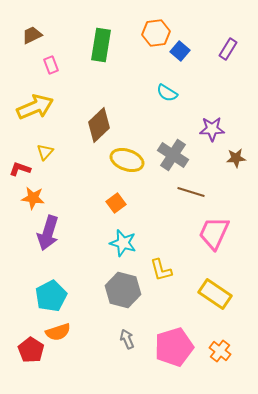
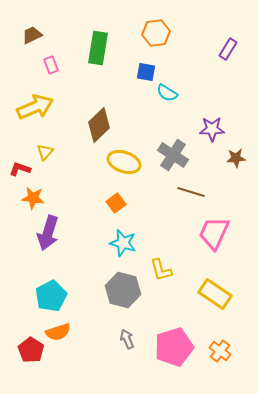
green rectangle: moved 3 px left, 3 px down
blue square: moved 34 px left, 21 px down; rotated 30 degrees counterclockwise
yellow ellipse: moved 3 px left, 2 px down
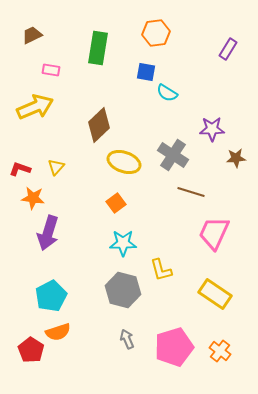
pink rectangle: moved 5 px down; rotated 60 degrees counterclockwise
yellow triangle: moved 11 px right, 15 px down
cyan star: rotated 16 degrees counterclockwise
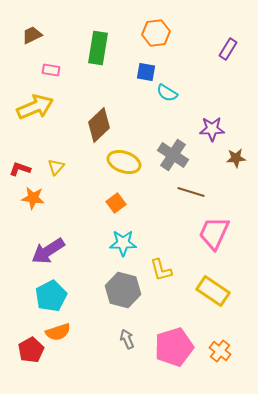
purple arrow: moved 18 px down; rotated 40 degrees clockwise
yellow rectangle: moved 2 px left, 3 px up
red pentagon: rotated 10 degrees clockwise
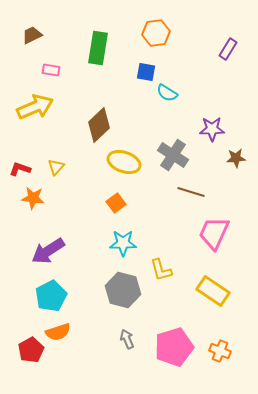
orange cross: rotated 15 degrees counterclockwise
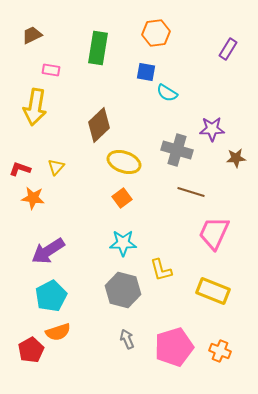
yellow arrow: rotated 123 degrees clockwise
gray cross: moved 4 px right, 5 px up; rotated 16 degrees counterclockwise
orange square: moved 6 px right, 5 px up
yellow rectangle: rotated 12 degrees counterclockwise
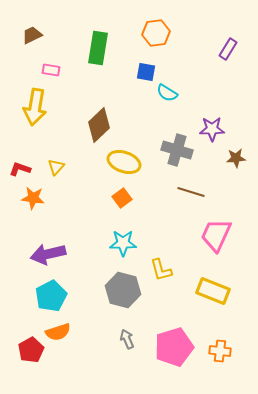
pink trapezoid: moved 2 px right, 2 px down
purple arrow: moved 3 px down; rotated 20 degrees clockwise
orange cross: rotated 15 degrees counterclockwise
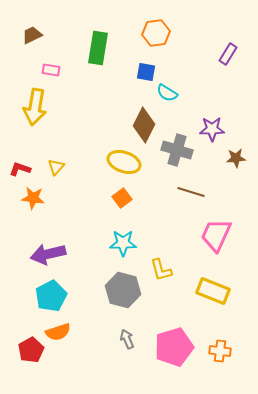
purple rectangle: moved 5 px down
brown diamond: moved 45 px right; rotated 20 degrees counterclockwise
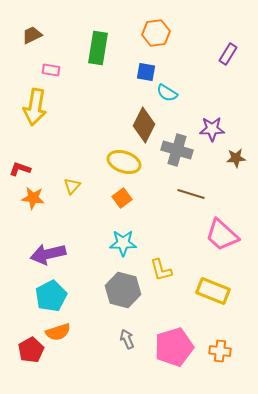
yellow triangle: moved 16 px right, 19 px down
brown line: moved 2 px down
pink trapezoid: moved 6 px right; rotated 72 degrees counterclockwise
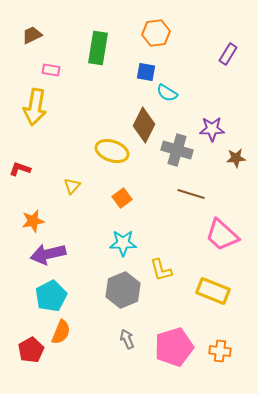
yellow ellipse: moved 12 px left, 11 px up
orange star: moved 23 px down; rotated 20 degrees counterclockwise
gray hexagon: rotated 24 degrees clockwise
orange semicircle: moved 3 px right; rotated 50 degrees counterclockwise
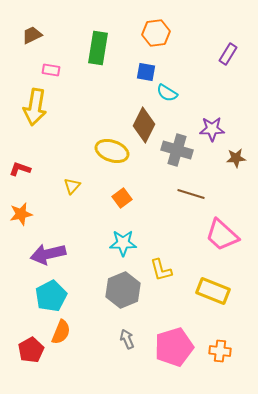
orange star: moved 12 px left, 7 px up
